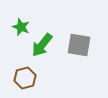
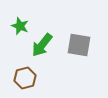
green star: moved 1 px left, 1 px up
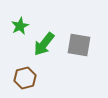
green star: rotated 24 degrees clockwise
green arrow: moved 2 px right, 1 px up
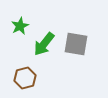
gray square: moved 3 px left, 1 px up
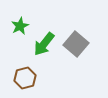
gray square: rotated 30 degrees clockwise
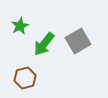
gray square: moved 2 px right, 3 px up; rotated 20 degrees clockwise
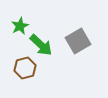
green arrow: moved 3 px left, 1 px down; rotated 85 degrees counterclockwise
brown hexagon: moved 10 px up
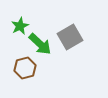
gray square: moved 8 px left, 4 px up
green arrow: moved 1 px left, 1 px up
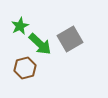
gray square: moved 2 px down
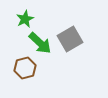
green star: moved 5 px right, 7 px up
green arrow: moved 1 px up
